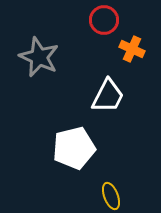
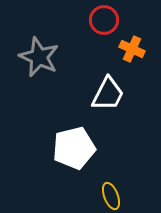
white trapezoid: moved 2 px up
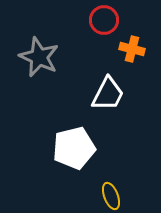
orange cross: rotated 10 degrees counterclockwise
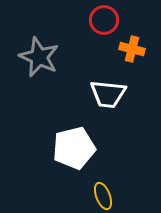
white trapezoid: rotated 69 degrees clockwise
yellow ellipse: moved 8 px left
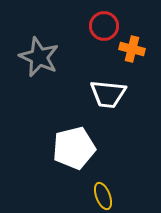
red circle: moved 6 px down
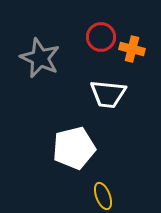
red circle: moved 3 px left, 11 px down
gray star: moved 1 px right, 1 px down
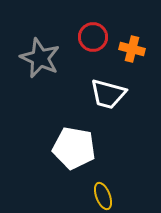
red circle: moved 8 px left
white trapezoid: rotated 9 degrees clockwise
white pentagon: rotated 24 degrees clockwise
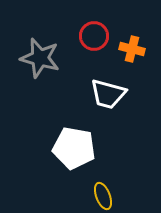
red circle: moved 1 px right, 1 px up
gray star: rotated 9 degrees counterclockwise
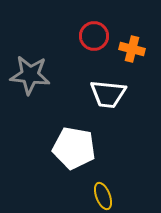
gray star: moved 10 px left, 17 px down; rotated 9 degrees counterclockwise
white trapezoid: rotated 9 degrees counterclockwise
